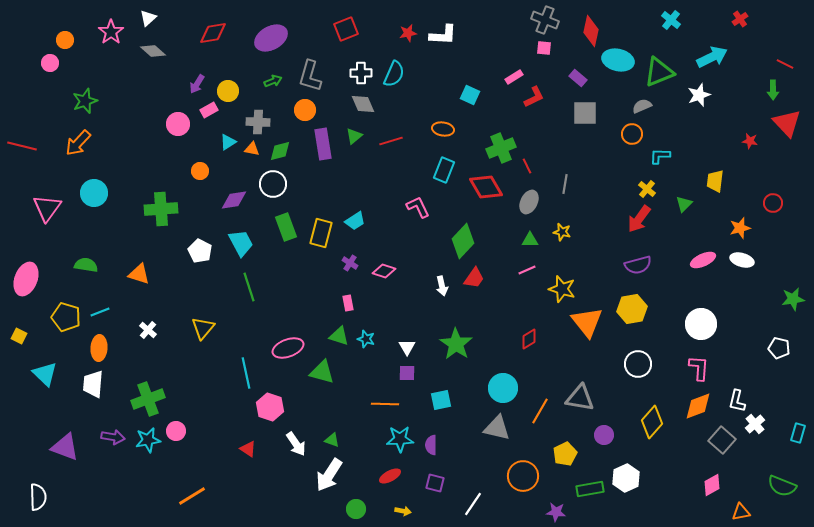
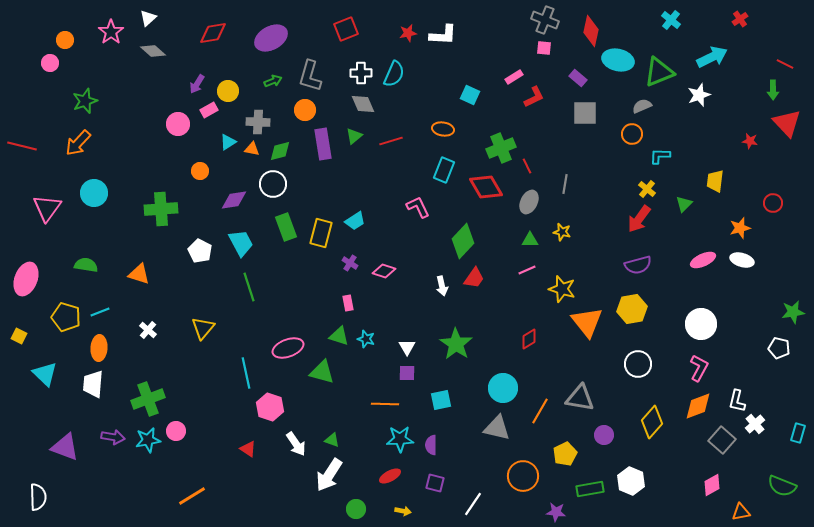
green star at (793, 299): moved 13 px down
pink L-shape at (699, 368): rotated 24 degrees clockwise
white hexagon at (626, 478): moved 5 px right, 3 px down; rotated 12 degrees counterclockwise
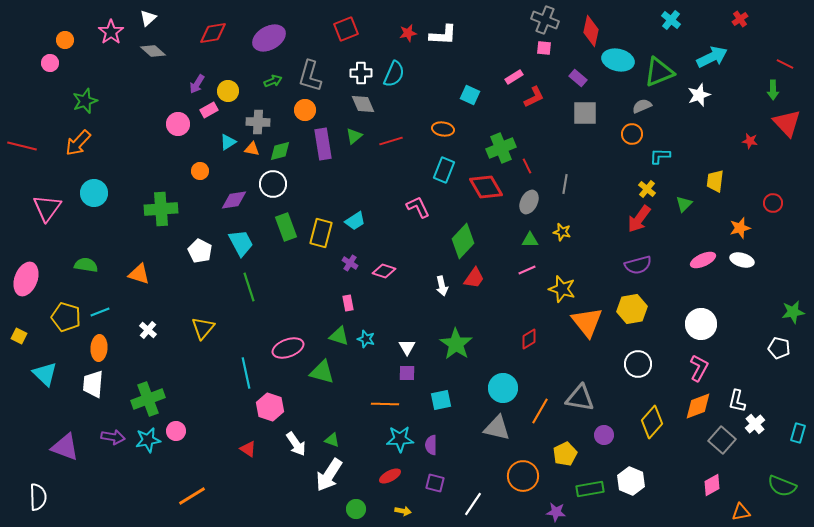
purple ellipse at (271, 38): moved 2 px left
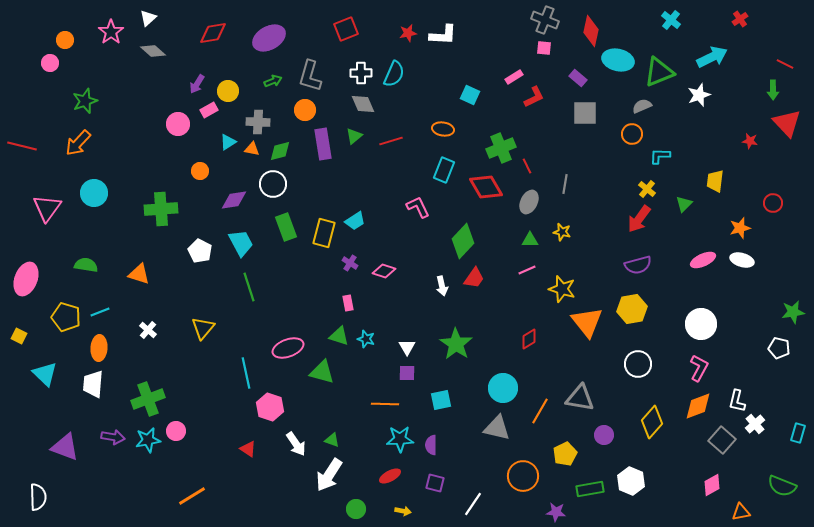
yellow rectangle at (321, 233): moved 3 px right
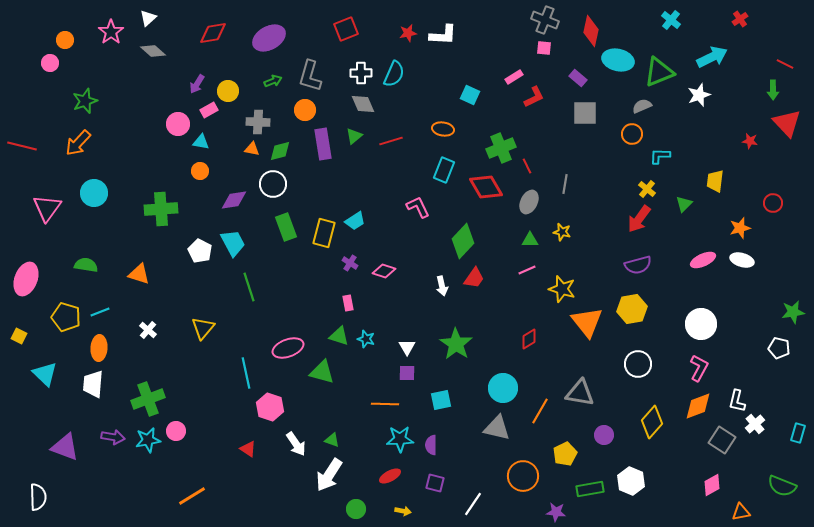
cyan triangle at (228, 142): moved 27 px left; rotated 42 degrees clockwise
cyan trapezoid at (241, 243): moved 8 px left
gray triangle at (580, 398): moved 5 px up
gray square at (722, 440): rotated 8 degrees counterclockwise
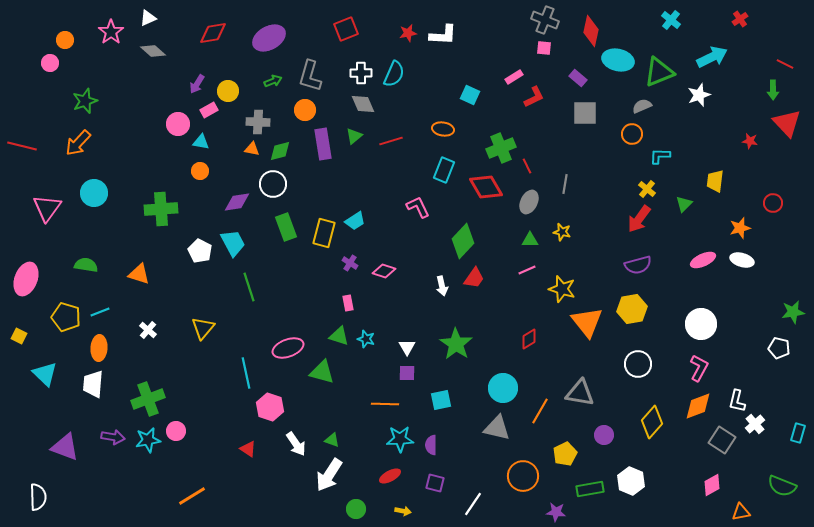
white triangle at (148, 18): rotated 18 degrees clockwise
purple diamond at (234, 200): moved 3 px right, 2 px down
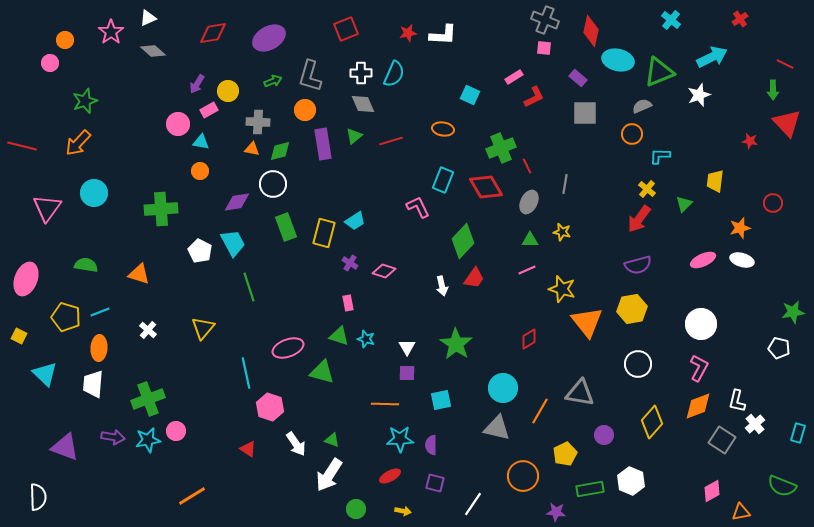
cyan rectangle at (444, 170): moved 1 px left, 10 px down
pink diamond at (712, 485): moved 6 px down
